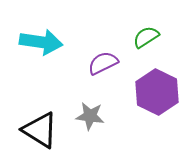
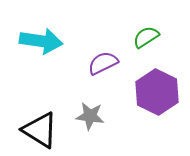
cyan arrow: moved 1 px up
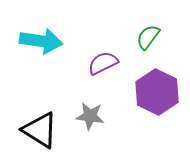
green semicircle: moved 2 px right; rotated 20 degrees counterclockwise
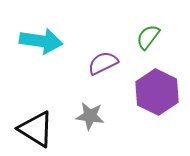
black triangle: moved 4 px left, 1 px up
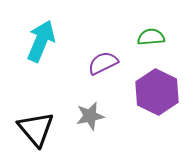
green semicircle: moved 3 px right; rotated 48 degrees clockwise
cyan arrow: rotated 75 degrees counterclockwise
gray star: rotated 20 degrees counterclockwise
black triangle: rotated 18 degrees clockwise
